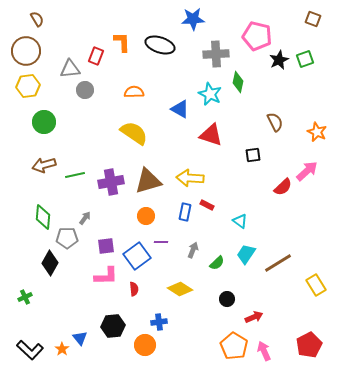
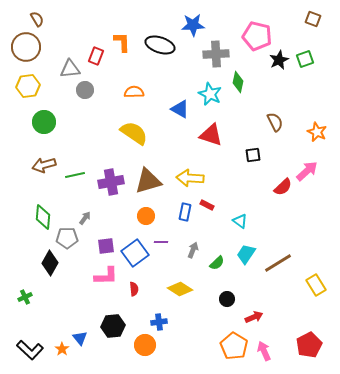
blue star at (193, 19): moved 6 px down
brown circle at (26, 51): moved 4 px up
blue square at (137, 256): moved 2 px left, 3 px up
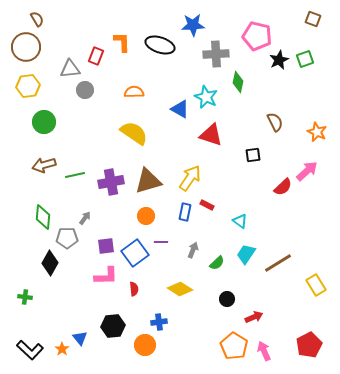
cyan star at (210, 94): moved 4 px left, 3 px down
yellow arrow at (190, 178): rotated 120 degrees clockwise
green cross at (25, 297): rotated 32 degrees clockwise
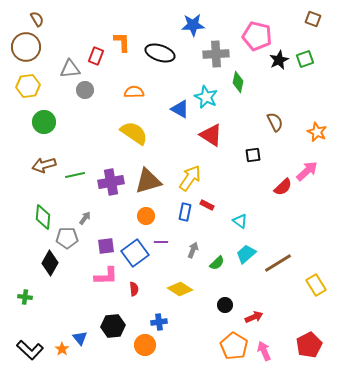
black ellipse at (160, 45): moved 8 px down
red triangle at (211, 135): rotated 15 degrees clockwise
cyan trapezoid at (246, 254): rotated 15 degrees clockwise
black circle at (227, 299): moved 2 px left, 6 px down
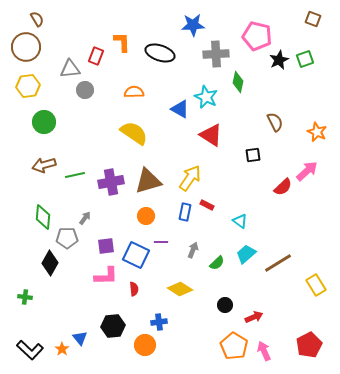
blue square at (135, 253): moved 1 px right, 2 px down; rotated 28 degrees counterclockwise
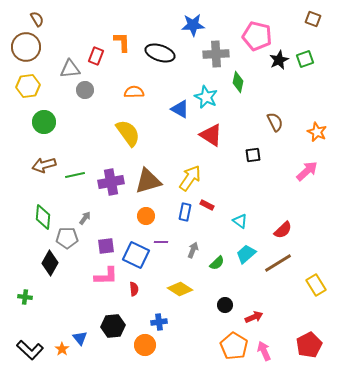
yellow semicircle at (134, 133): moved 6 px left; rotated 20 degrees clockwise
red semicircle at (283, 187): moved 43 px down
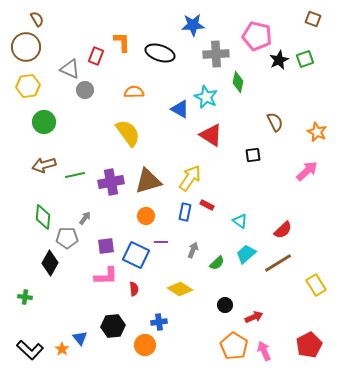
gray triangle at (70, 69): rotated 30 degrees clockwise
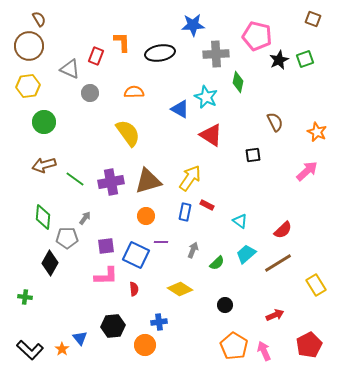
brown semicircle at (37, 19): moved 2 px right
brown circle at (26, 47): moved 3 px right, 1 px up
black ellipse at (160, 53): rotated 28 degrees counterclockwise
gray circle at (85, 90): moved 5 px right, 3 px down
green line at (75, 175): moved 4 px down; rotated 48 degrees clockwise
red arrow at (254, 317): moved 21 px right, 2 px up
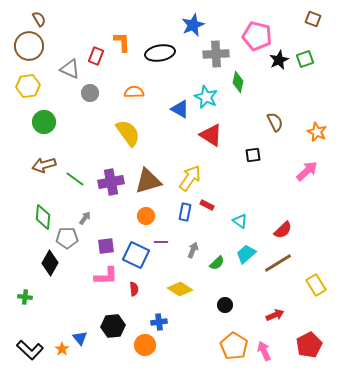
blue star at (193, 25): rotated 20 degrees counterclockwise
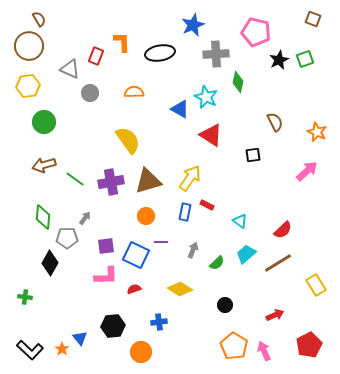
pink pentagon at (257, 36): moved 1 px left, 4 px up
yellow semicircle at (128, 133): moved 7 px down
red semicircle at (134, 289): rotated 104 degrees counterclockwise
orange circle at (145, 345): moved 4 px left, 7 px down
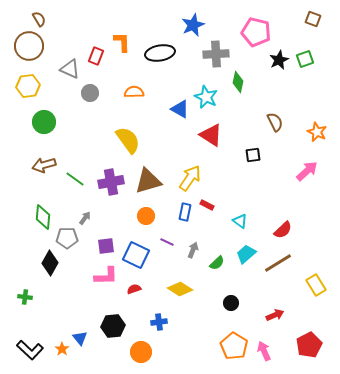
purple line at (161, 242): moved 6 px right; rotated 24 degrees clockwise
black circle at (225, 305): moved 6 px right, 2 px up
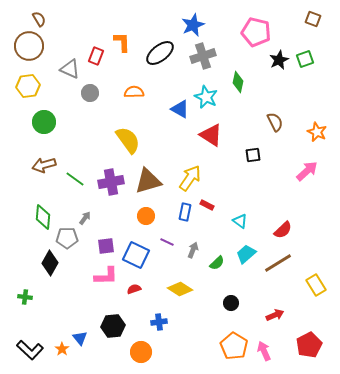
black ellipse at (160, 53): rotated 28 degrees counterclockwise
gray cross at (216, 54): moved 13 px left, 2 px down; rotated 15 degrees counterclockwise
